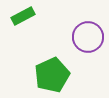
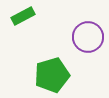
green pentagon: rotated 8 degrees clockwise
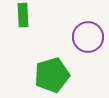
green rectangle: moved 1 px up; rotated 65 degrees counterclockwise
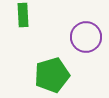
purple circle: moved 2 px left
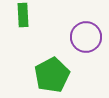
green pentagon: rotated 12 degrees counterclockwise
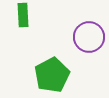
purple circle: moved 3 px right
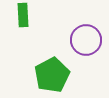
purple circle: moved 3 px left, 3 px down
